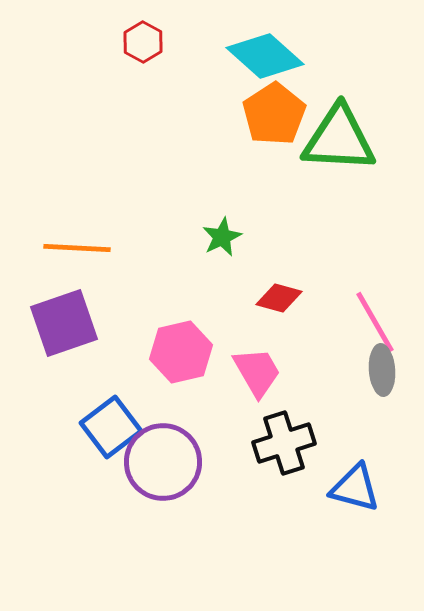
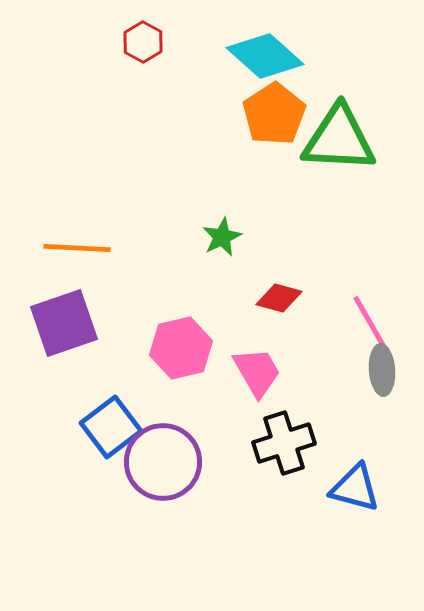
pink line: moved 3 px left, 4 px down
pink hexagon: moved 4 px up
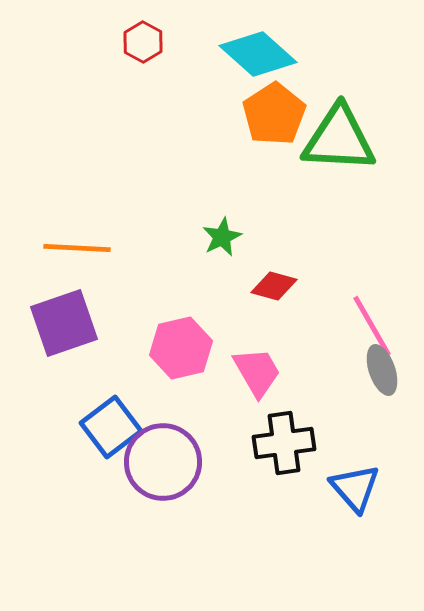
cyan diamond: moved 7 px left, 2 px up
red diamond: moved 5 px left, 12 px up
gray ellipse: rotated 15 degrees counterclockwise
black cross: rotated 10 degrees clockwise
blue triangle: rotated 34 degrees clockwise
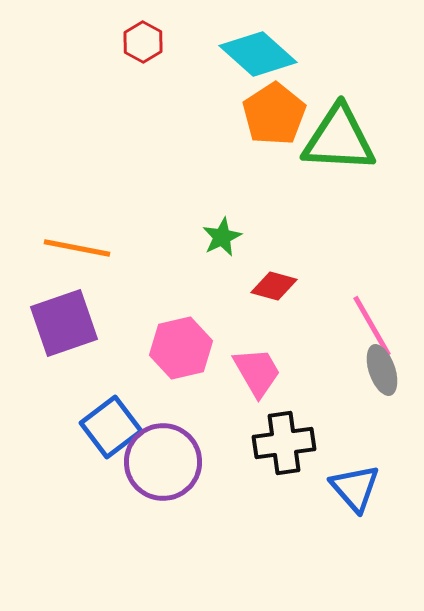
orange line: rotated 8 degrees clockwise
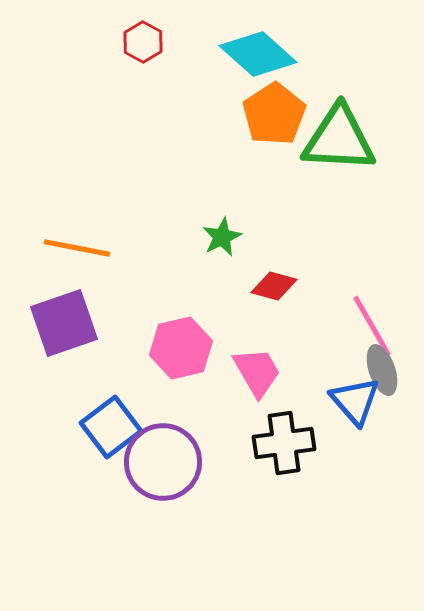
blue triangle: moved 87 px up
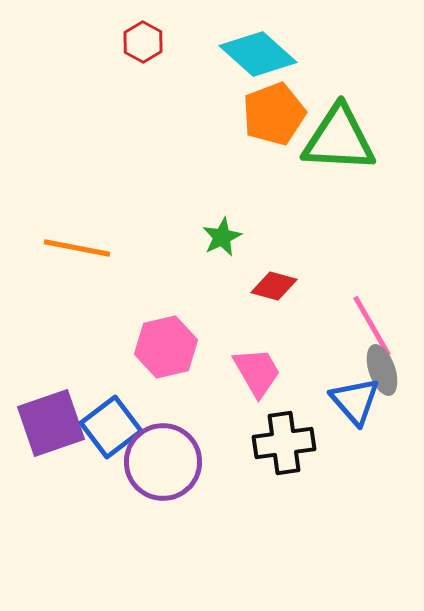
orange pentagon: rotated 12 degrees clockwise
purple square: moved 13 px left, 100 px down
pink hexagon: moved 15 px left, 1 px up
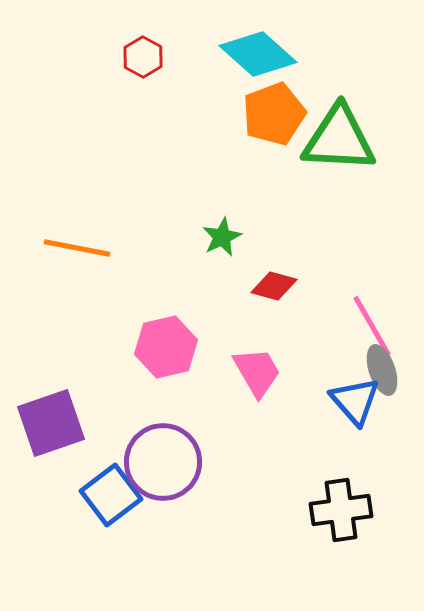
red hexagon: moved 15 px down
blue square: moved 68 px down
black cross: moved 57 px right, 67 px down
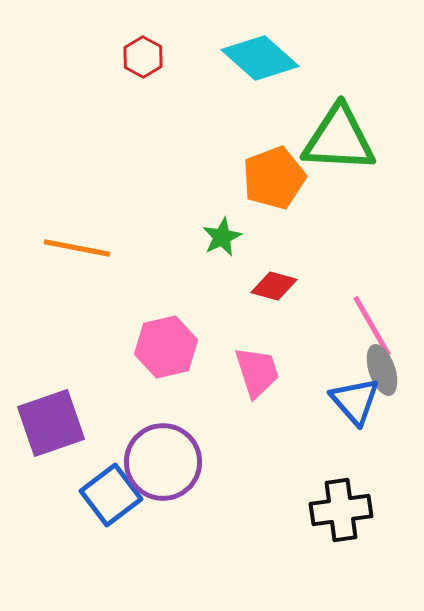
cyan diamond: moved 2 px right, 4 px down
orange pentagon: moved 64 px down
pink trapezoid: rotated 12 degrees clockwise
